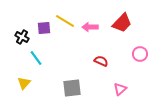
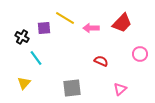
yellow line: moved 3 px up
pink arrow: moved 1 px right, 1 px down
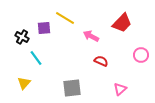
pink arrow: moved 8 px down; rotated 28 degrees clockwise
pink circle: moved 1 px right, 1 px down
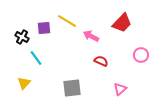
yellow line: moved 2 px right, 3 px down
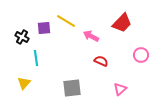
yellow line: moved 1 px left
cyan line: rotated 28 degrees clockwise
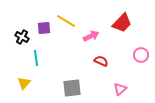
pink arrow: rotated 126 degrees clockwise
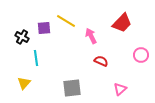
pink arrow: rotated 91 degrees counterclockwise
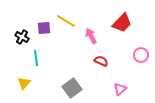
gray square: rotated 30 degrees counterclockwise
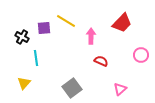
pink arrow: rotated 28 degrees clockwise
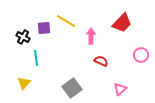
black cross: moved 1 px right
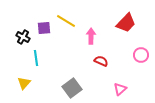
red trapezoid: moved 4 px right
